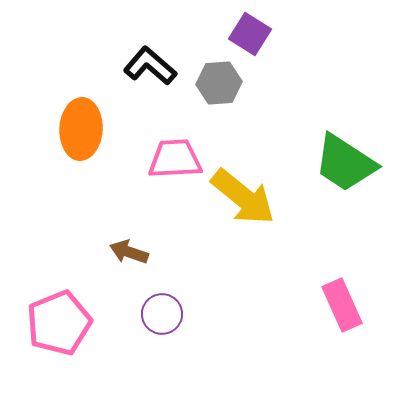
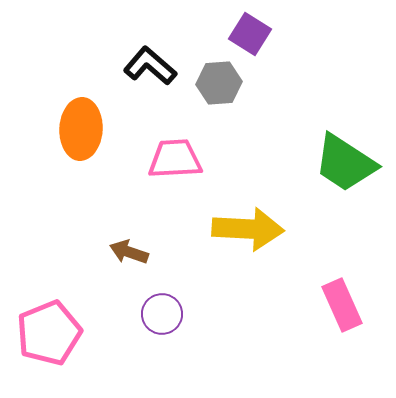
yellow arrow: moved 5 px right, 32 px down; rotated 36 degrees counterclockwise
pink pentagon: moved 10 px left, 10 px down
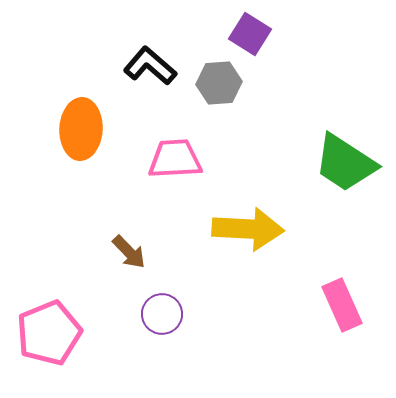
brown arrow: rotated 153 degrees counterclockwise
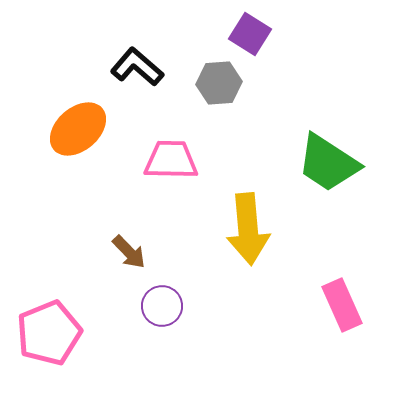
black L-shape: moved 13 px left, 1 px down
orange ellipse: moved 3 px left; rotated 46 degrees clockwise
pink trapezoid: moved 4 px left, 1 px down; rotated 4 degrees clockwise
green trapezoid: moved 17 px left
yellow arrow: rotated 82 degrees clockwise
purple circle: moved 8 px up
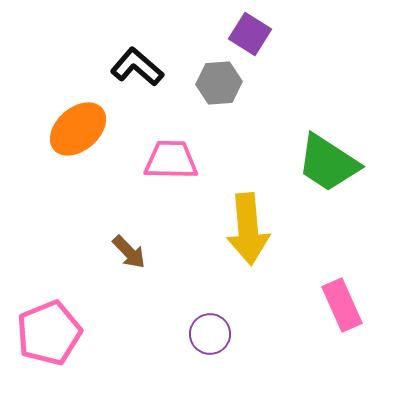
purple circle: moved 48 px right, 28 px down
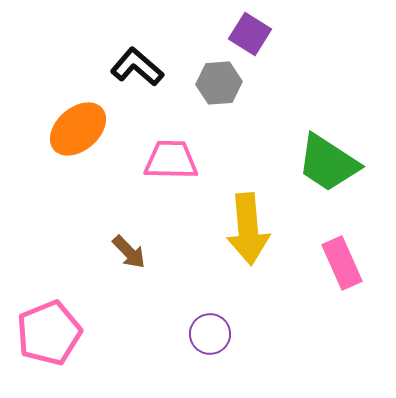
pink rectangle: moved 42 px up
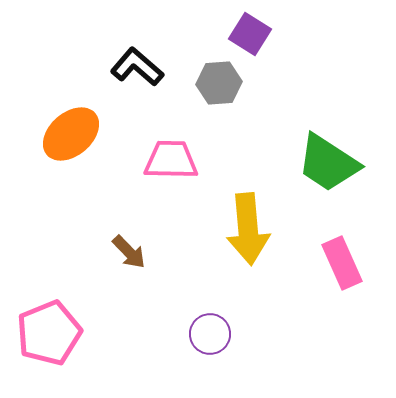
orange ellipse: moved 7 px left, 5 px down
